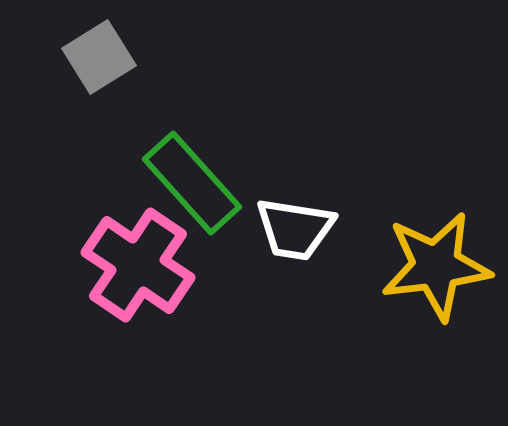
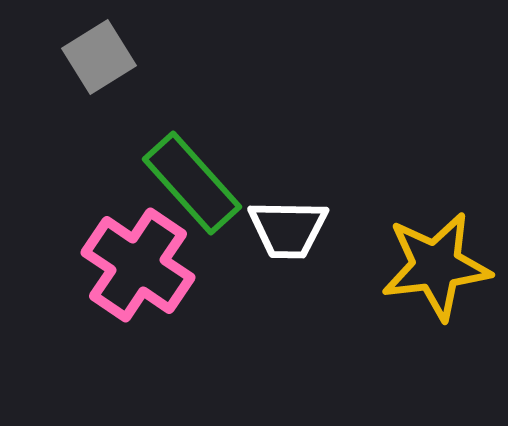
white trapezoid: moved 7 px left; rotated 8 degrees counterclockwise
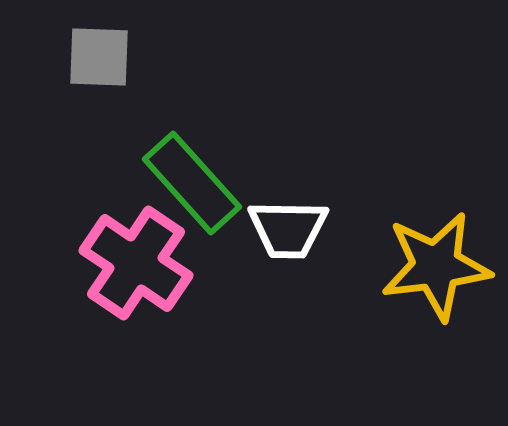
gray square: rotated 34 degrees clockwise
pink cross: moved 2 px left, 2 px up
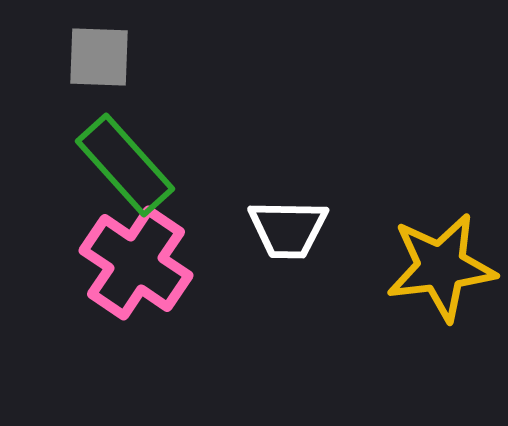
green rectangle: moved 67 px left, 18 px up
yellow star: moved 5 px right, 1 px down
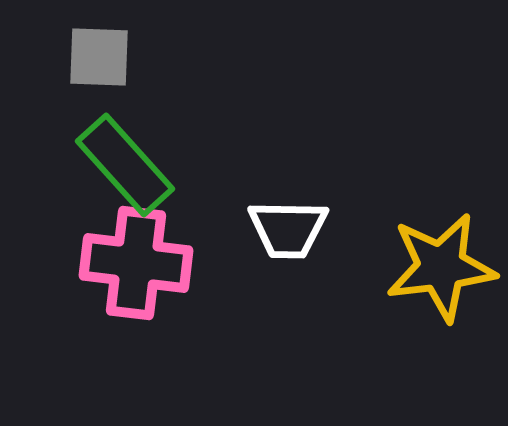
pink cross: rotated 27 degrees counterclockwise
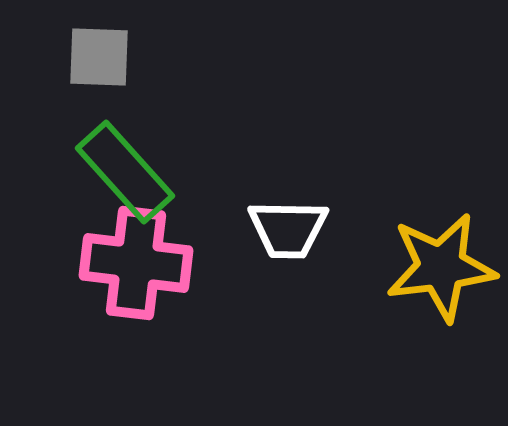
green rectangle: moved 7 px down
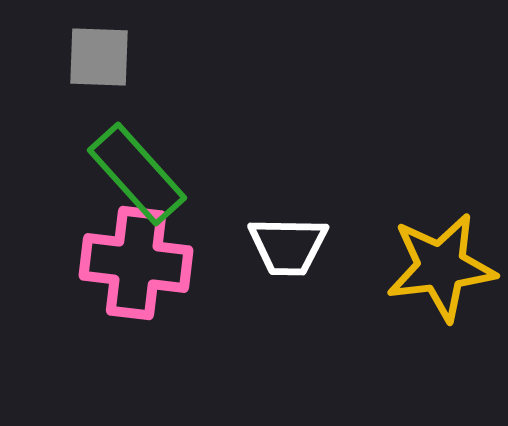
green rectangle: moved 12 px right, 2 px down
white trapezoid: moved 17 px down
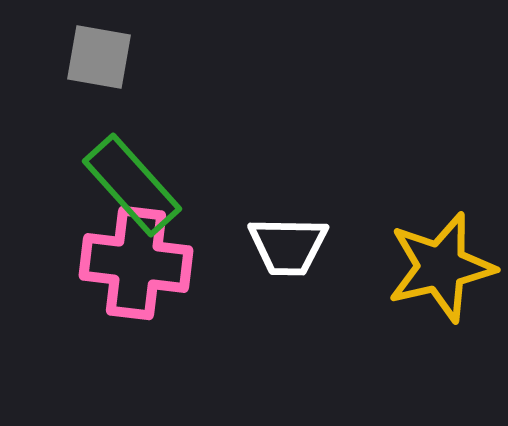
gray square: rotated 8 degrees clockwise
green rectangle: moved 5 px left, 11 px down
yellow star: rotated 6 degrees counterclockwise
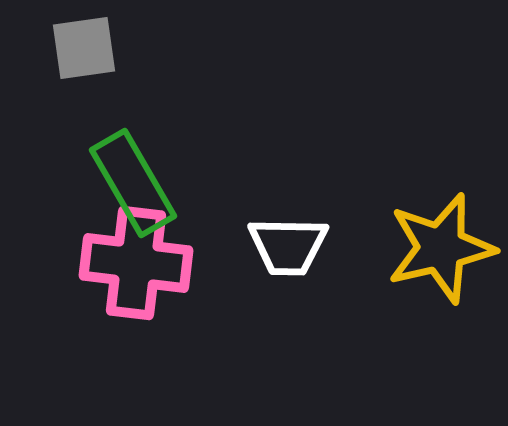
gray square: moved 15 px left, 9 px up; rotated 18 degrees counterclockwise
green rectangle: moved 1 px right, 2 px up; rotated 12 degrees clockwise
yellow star: moved 19 px up
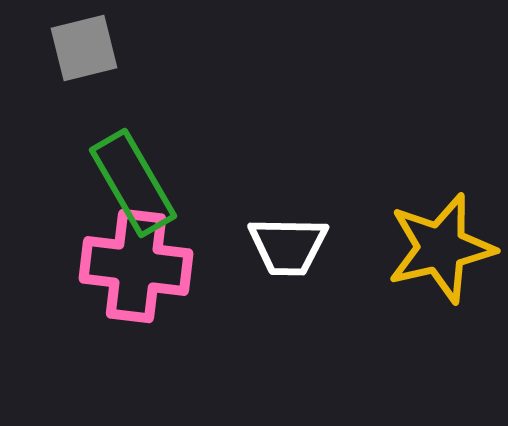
gray square: rotated 6 degrees counterclockwise
pink cross: moved 3 px down
